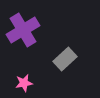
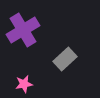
pink star: moved 1 px down
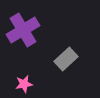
gray rectangle: moved 1 px right
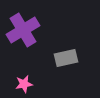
gray rectangle: moved 1 px up; rotated 30 degrees clockwise
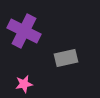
purple cross: moved 1 px right, 1 px down; rotated 32 degrees counterclockwise
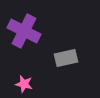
pink star: rotated 24 degrees clockwise
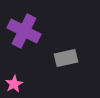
pink star: moved 10 px left; rotated 30 degrees clockwise
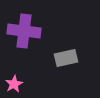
purple cross: rotated 20 degrees counterclockwise
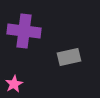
gray rectangle: moved 3 px right, 1 px up
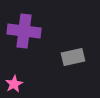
gray rectangle: moved 4 px right
